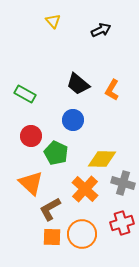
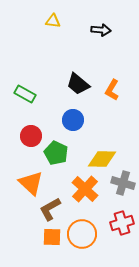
yellow triangle: rotated 42 degrees counterclockwise
black arrow: rotated 30 degrees clockwise
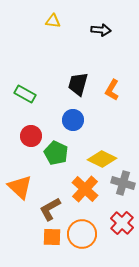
black trapezoid: rotated 65 degrees clockwise
yellow diamond: rotated 24 degrees clockwise
orange triangle: moved 11 px left, 4 px down
red cross: rotated 30 degrees counterclockwise
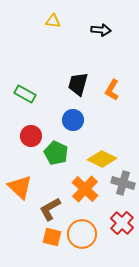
orange square: rotated 12 degrees clockwise
